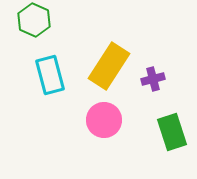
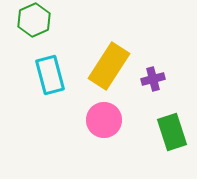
green hexagon: rotated 12 degrees clockwise
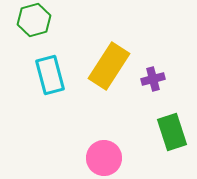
green hexagon: rotated 8 degrees clockwise
pink circle: moved 38 px down
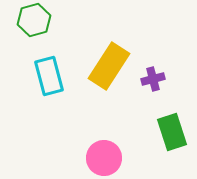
cyan rectangle: moved 1 px left, 1 px down
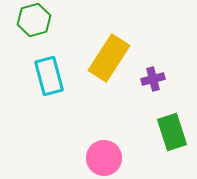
yellow rectangle: moved 8 px up
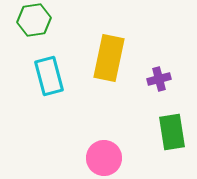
green hexagon: rotated 8 degrees clockwise
yellow rectangle: rotated 21 degrees counterclockwise
purple cross: moved 6 px right
green rectangle: rotated 9 degrees clockwise
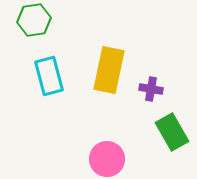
yellow rectangle: moved 12 px down
purple cross: moved 8 px left, 10 px down; rotated 25 degrees clockwise
green rectangle: rotated 21 degrees counterclockwise
pink circle: moved 3 px right, 1 px down
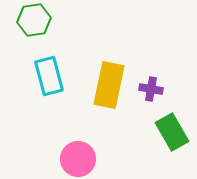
yellow rectangle: moved 15 px down
pink circle: moved 29 px left
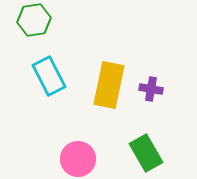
cyan rectangle: rotated 12 degrees counterclockwise
green rectangle: moved 26 px left, 21 px down
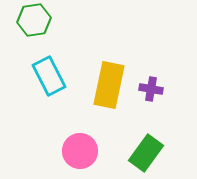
green rectangle: rotated 66 degrees clockwise
pink circle: moved 2 px right, 8 px up
